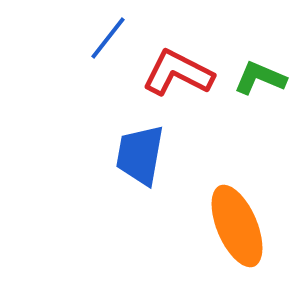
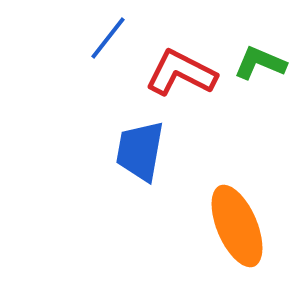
red L-shape: moved 3 px right
green L-shape: moved 15 px up
blue trapezoid: moved 4 px up
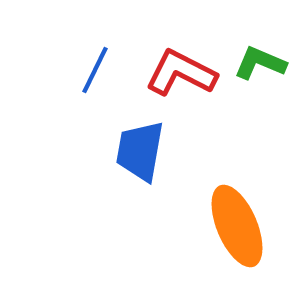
blue line: moved 13 px left, 32 px down; rotated 12 degrees counterclockwise
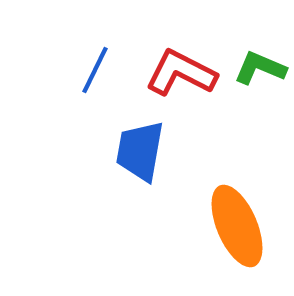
green L-shape: moved 5 px down
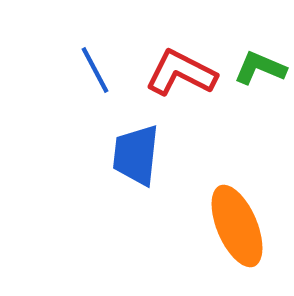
blue line: rotated 54 degrees counterclockwise
blue trapezoid: moved 4 px left, 4 px down; rotated 4 degrees counterclockwise
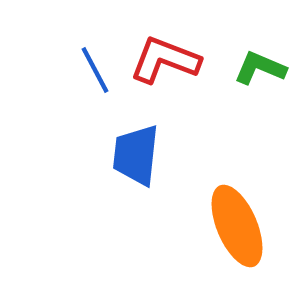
red L-shape: moved 16 px left, 13 px up; rotated 6 degrees counterclockwise
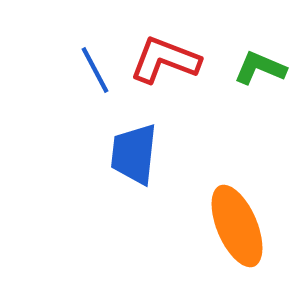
blue trapezoid: moved 2 px left, 1 px up
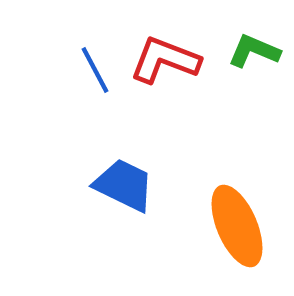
green L-shape: moved 6 px left, 17 px up
blue trapezoid: moved 10 px left, 31 px down; rotated 110 degrees clockwise
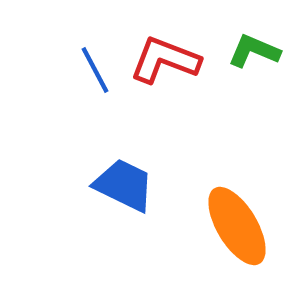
orange ellipse: rotated 8 degrees counterclockwise
